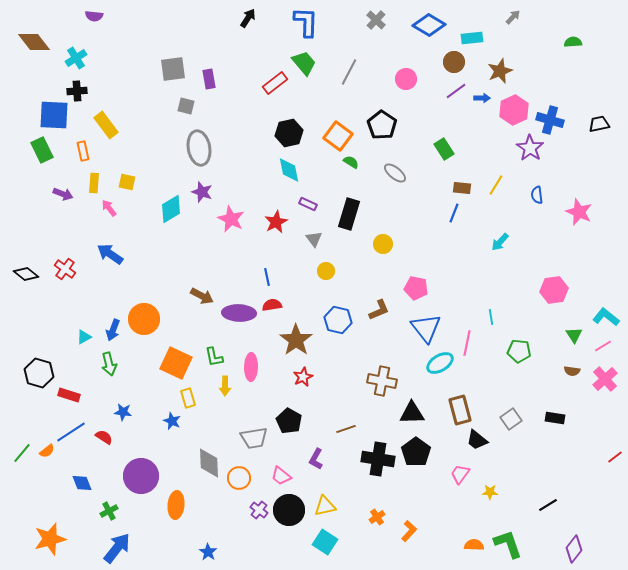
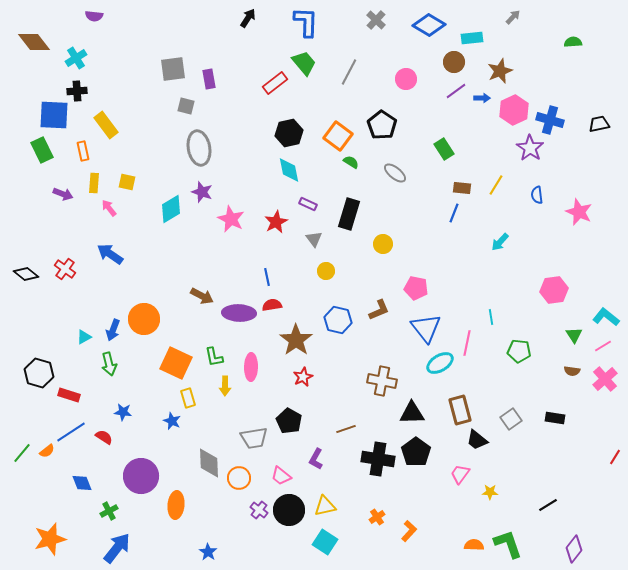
red line at (615, 457): rotated 21 degrees counterclockwise
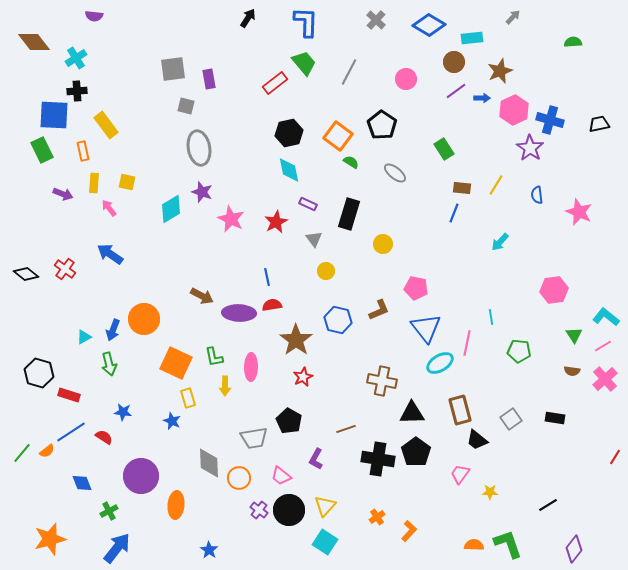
yellow triangle at (325, 506): rotated 35 degrees counterclockwise
blue star at (208, 552): moved 1 px right, 2 px up
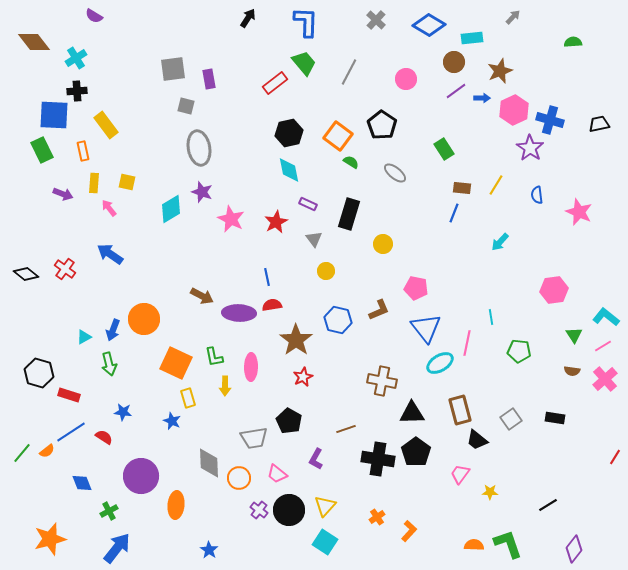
purple semicircle at (94, 16): rotated 24 degrees clockwise
pink trapezoid at (281, 476): moved 4 px left, 2 px up
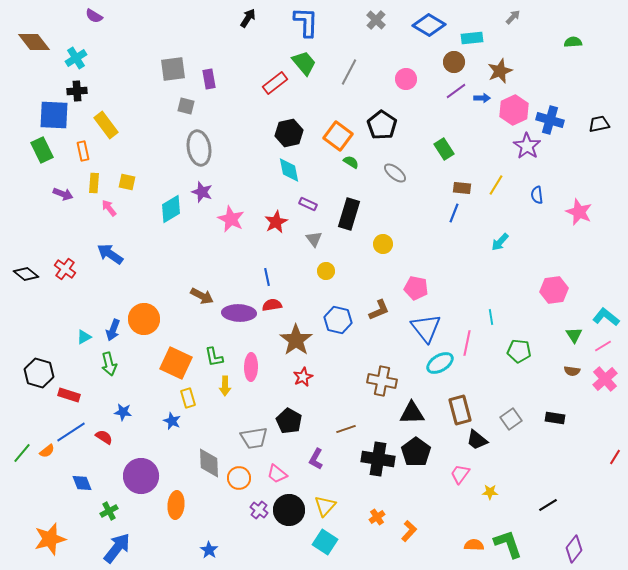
purple star at (530, 148): moved 3 px left, 2 px up
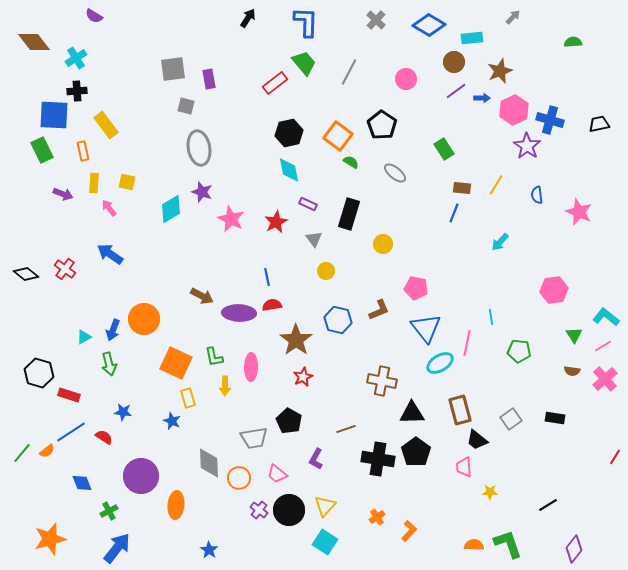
pink trapezoid at (460, 474): moved 4 px right, 7 px up; rotated 40 degrees counterclockwise
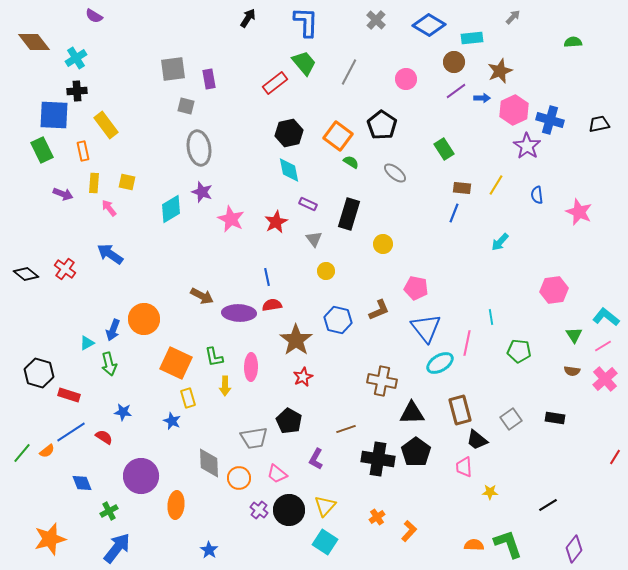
cyan triangle at (84, 337): moved 3 px right, 6 px down
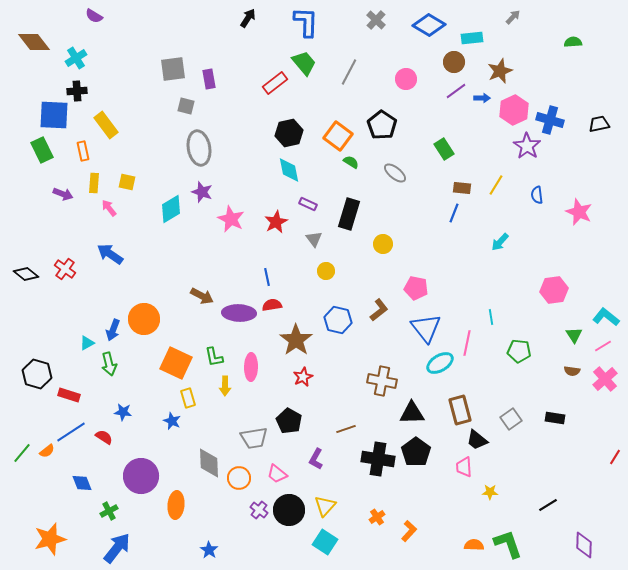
brown L-shape at (379, 310): rotated 15 degrees counterclockwise
black hexagon at (39, 373): moved 2 px left, 1 px down
purple diamond at (574, 549): moved 10 px right, 4 px up; rotated 36 degrees counterclockwise
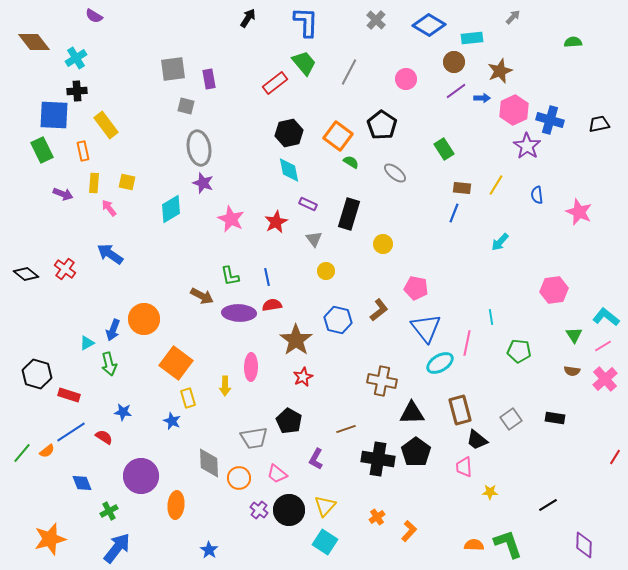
purple star at (202, 192): moved 1 px right, 9 px up
green L-shape at (214, 357): moved 16 px right, 81 px up
orange square at (176, 363): rotated 12 degrees clockwise
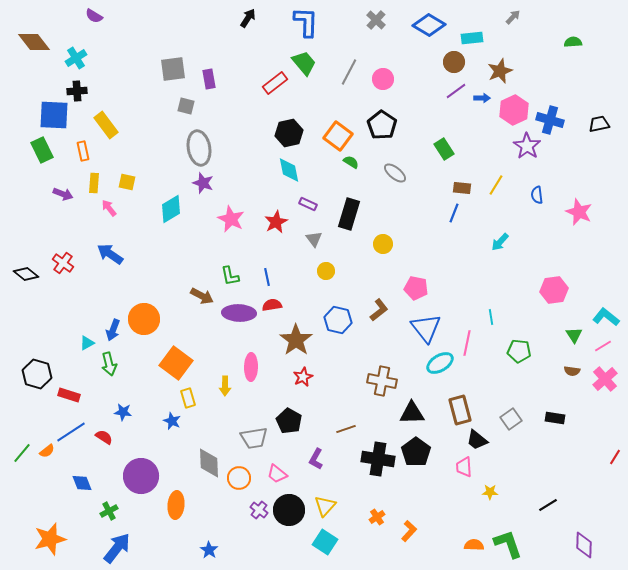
pink circle at (406, 79): moved 23 px left
red cross at (65, 269): moved 2 px left, 6 px up
